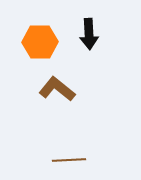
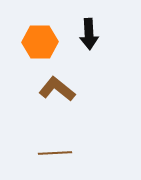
brown line: moved 14 px left, 7 px up
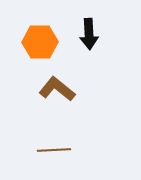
brown line: moved 1 px left, 3 px up
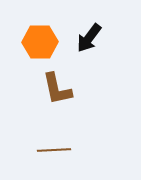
black arrow: moved 4 px down; rotated 40 degrees clockwise
brown L-shape: rotated 141 degrees counterclockwise
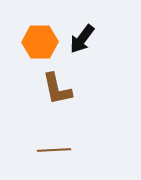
black arrow: moved 7 px left, 1 px down
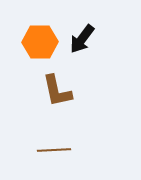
brown L-shape: moved 2 px down
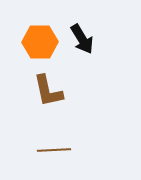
black arrow: rotated 68 degrees counterclockwise
brown L-shape: moved 9 px left
